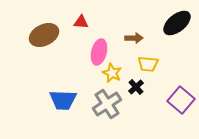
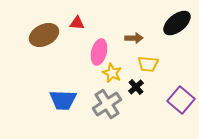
red triangle: moved 4 px left, 1 px down
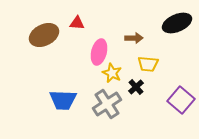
black ellipse: rotated 16 degrees clockwise
